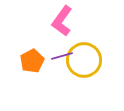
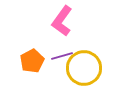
yellow circle: moved 8 px down
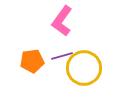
orange pentagon: rotated 20 degrees clockwise
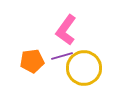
pink L-shape: moved 4 px right, 9 px down
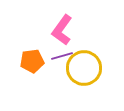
pink L-shape: moved 4 px left
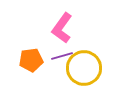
pink L-shape: moved 2 px up
orange pentagon: moved 1 px left, 1 px up
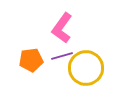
yellow circle: moved 2 px right
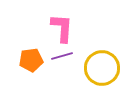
pink L-shape: rotated 148 degrees clockwise
yellow circle: moved 16 px right
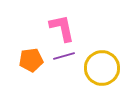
pink L-shape: rotated 16 degrees counterclockwise
purple line: moved 2 px right
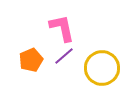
purple line: rotated 25 degrees counterclockwise
orange pentagon: rotated 15 degrees counterclockwise
